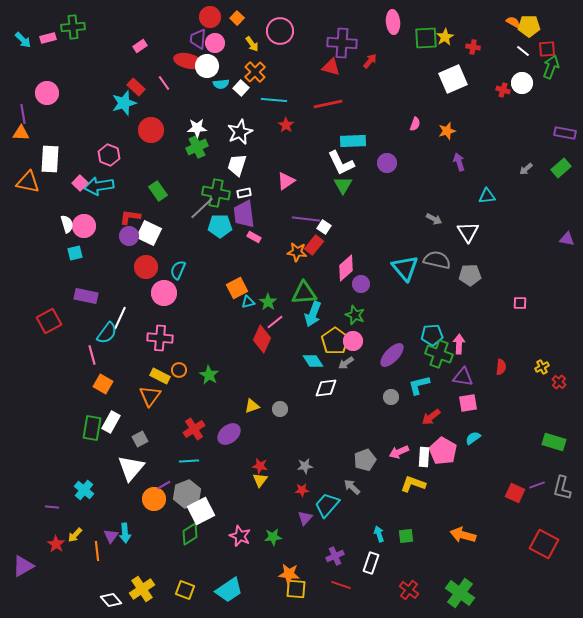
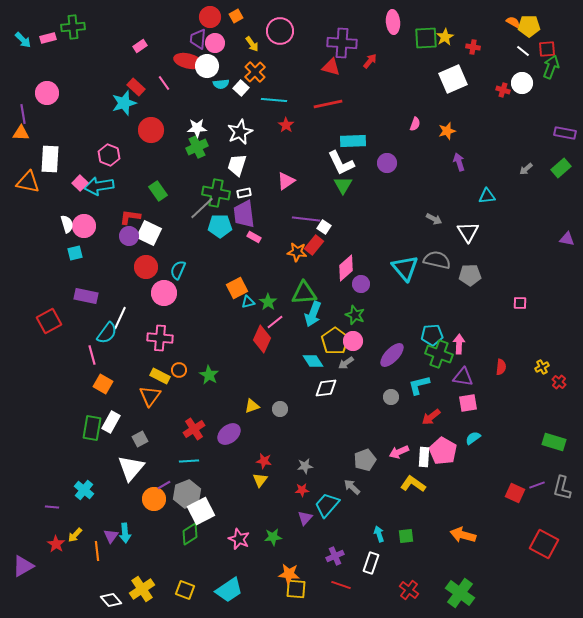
orange square at (237, 18): moved 1 px left, 2 px up; rotated 16 degrees clockwise
red star at (260, 466): moved 4 px right, 5 px up
yellow L-shape at (413, 484): rotated 15 degrees clockwise
pink star at (240, 536): moved 1 px left, 3 px down
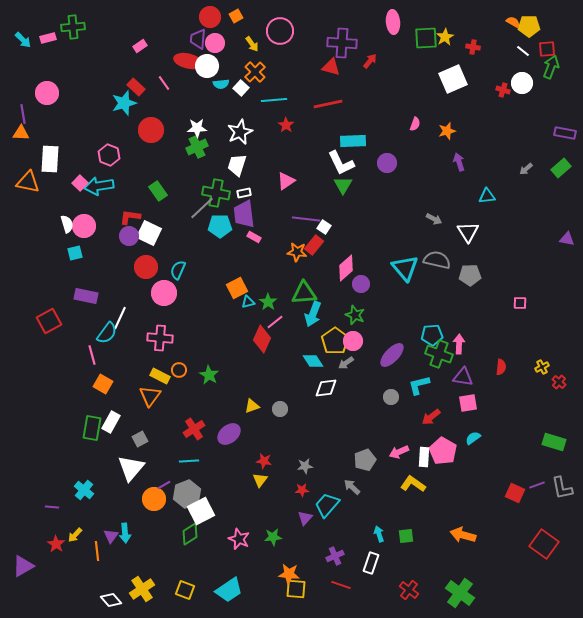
cyan line at (274, 100): rotated 10 degrees counterclockwise
gray L-shape at (562, 488): rotated 25 degrees counterclockwise
red square at (544, 544): rotated 8 degrees clockwise
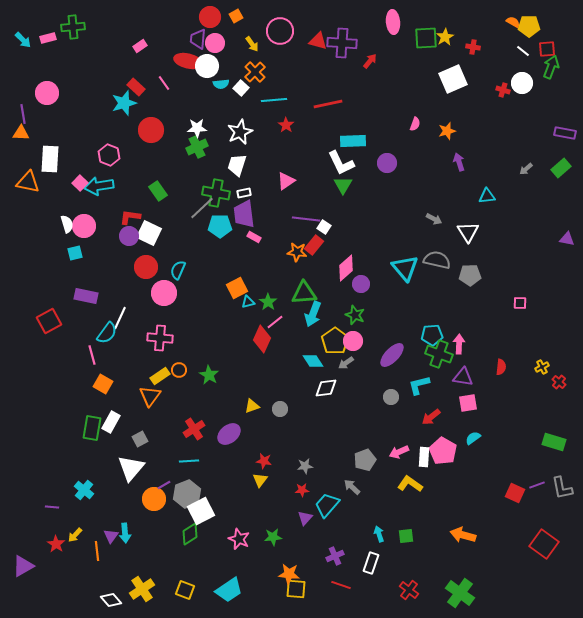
red triangle at (331, 67): moved 13 px left, 26 px up
yellow rectangle at (160, 376): rotated 60 degrees counterclockwise
yellow L-shape at (413, 484): moved 3 px left
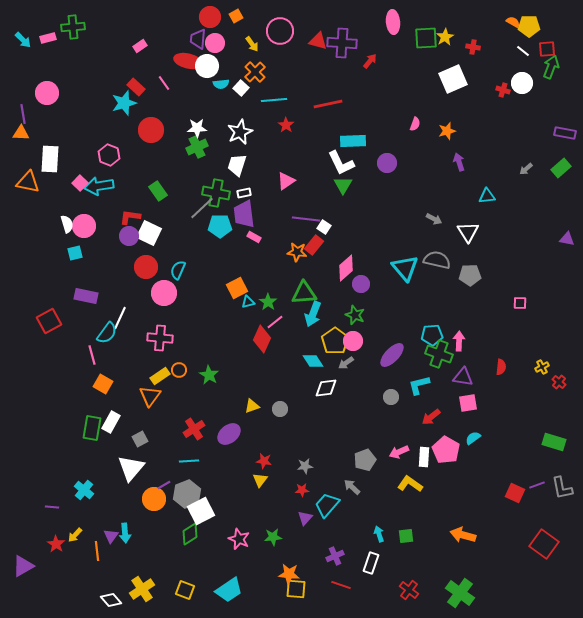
pink arrow at (459, 344): moved 3 px up
pink pentagon at (443, 451): moved 3 px right, 1 px up
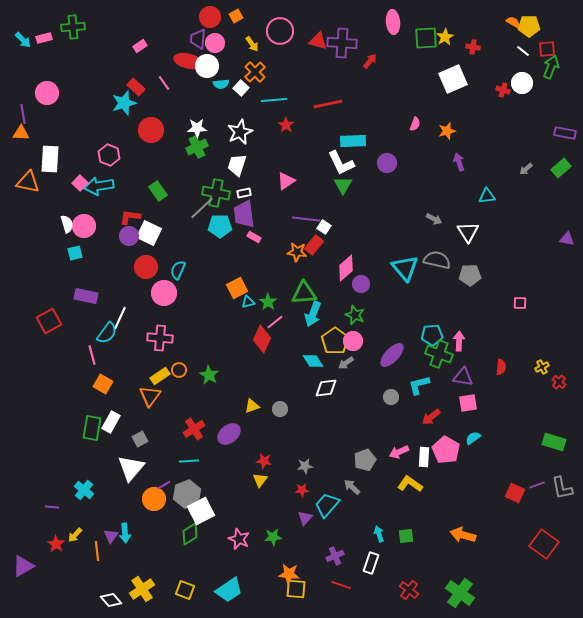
pink rectangle at (48, 38): moved 4 px left
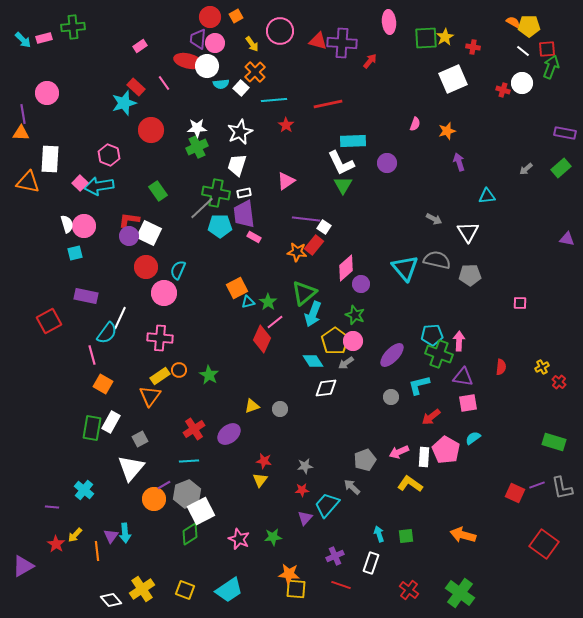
pink ellipse at (393, 22): moved 4 px left
red L-shape at (130, 217): moved 1 px left, 3 px down
green triangle at (304, 293): rotated 36 degrees counterclockwise
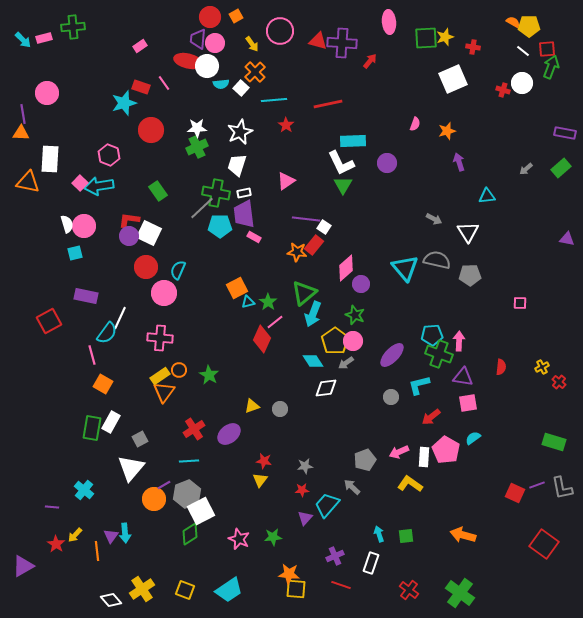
yellow star at (445, 37): rotated 12 degrees clockwise
red rectangle at (136, 87): moved 5 px right; rotated 24 degrees counterclockwise
orange triangle at (150, 396): moved 14 px right, 4 px up
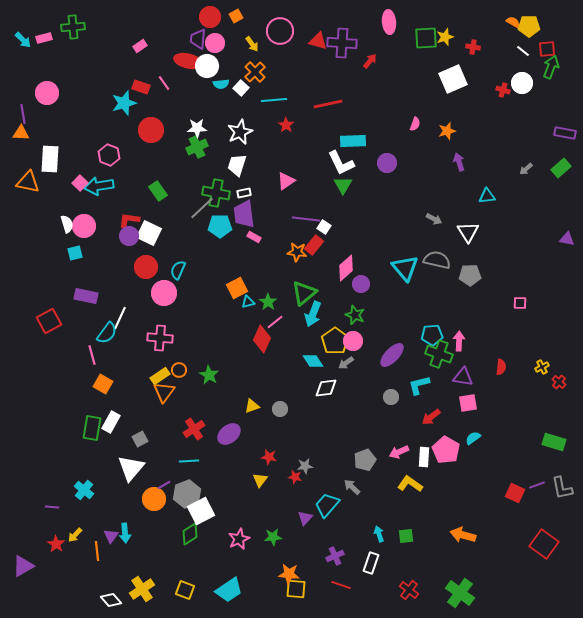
red star at (264, 461): moved 5 px right, 4 px up
red star at (302, 490): moved 7 px left, 13 px up; rotated 16 degrees clockwise
pink star at (239, 539): rotated 25 degrees clockwise
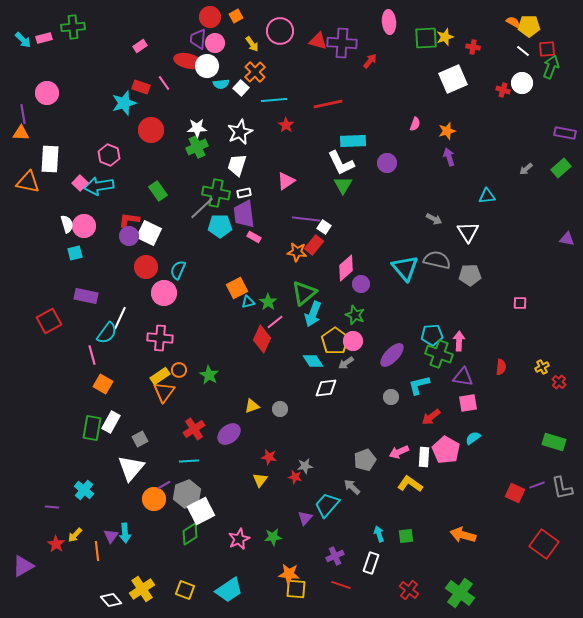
purple arrow at (459, 162): moved 10 px left, 5 px up
